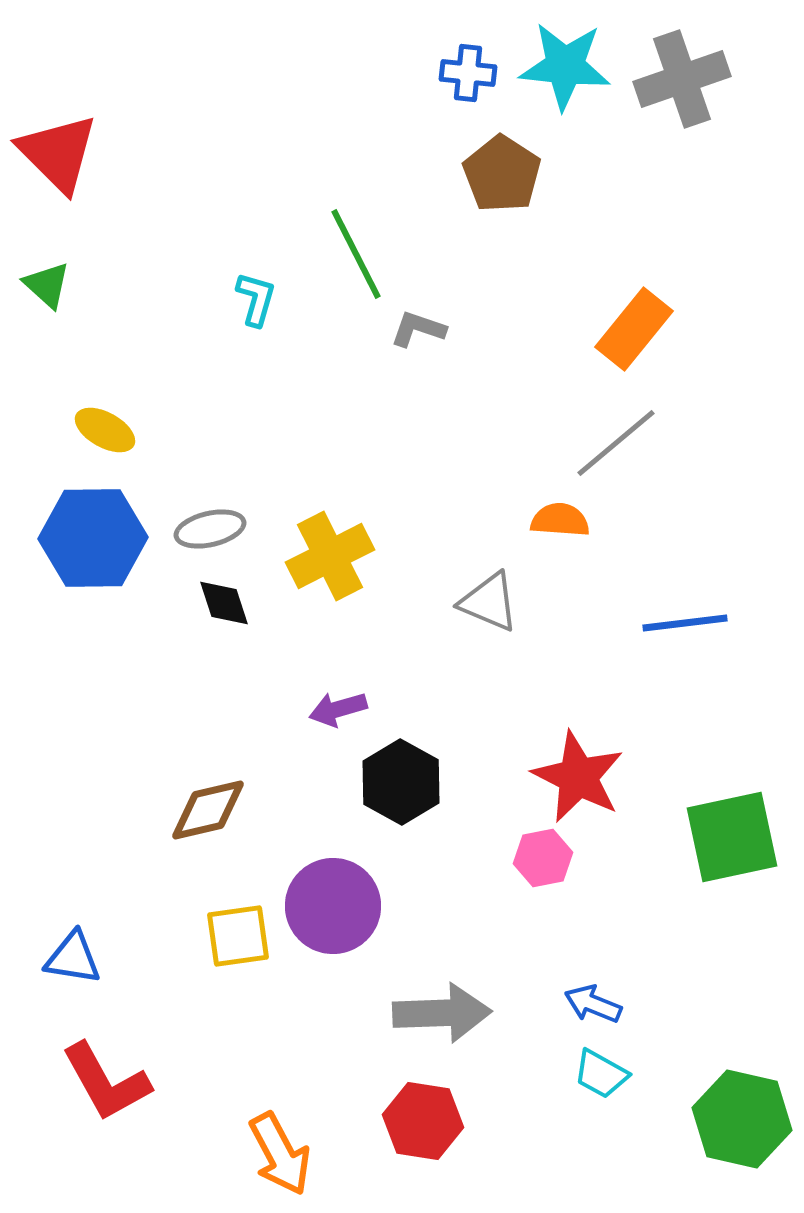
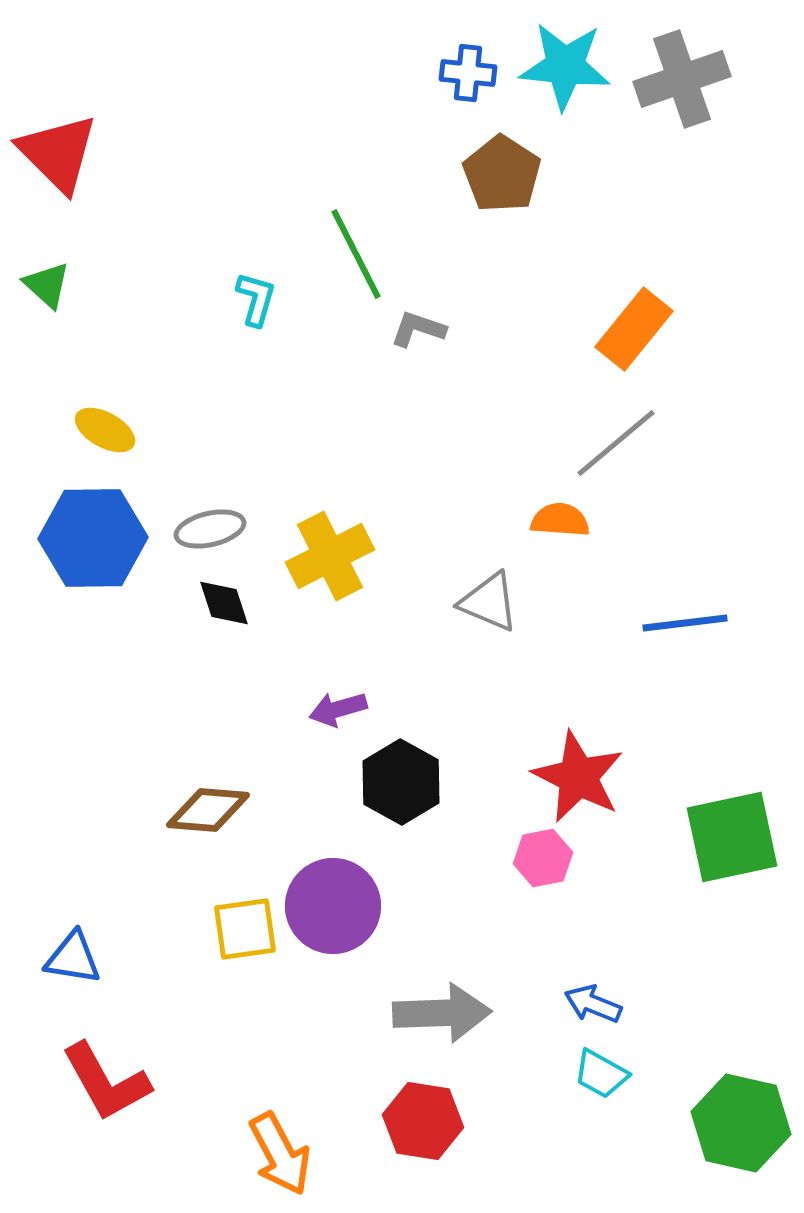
brown diamond: rotated 18 degrees clockwise
yellow square: moved 7 px right, 7 px up
green hexagon: moved 1 px left, 4 px down
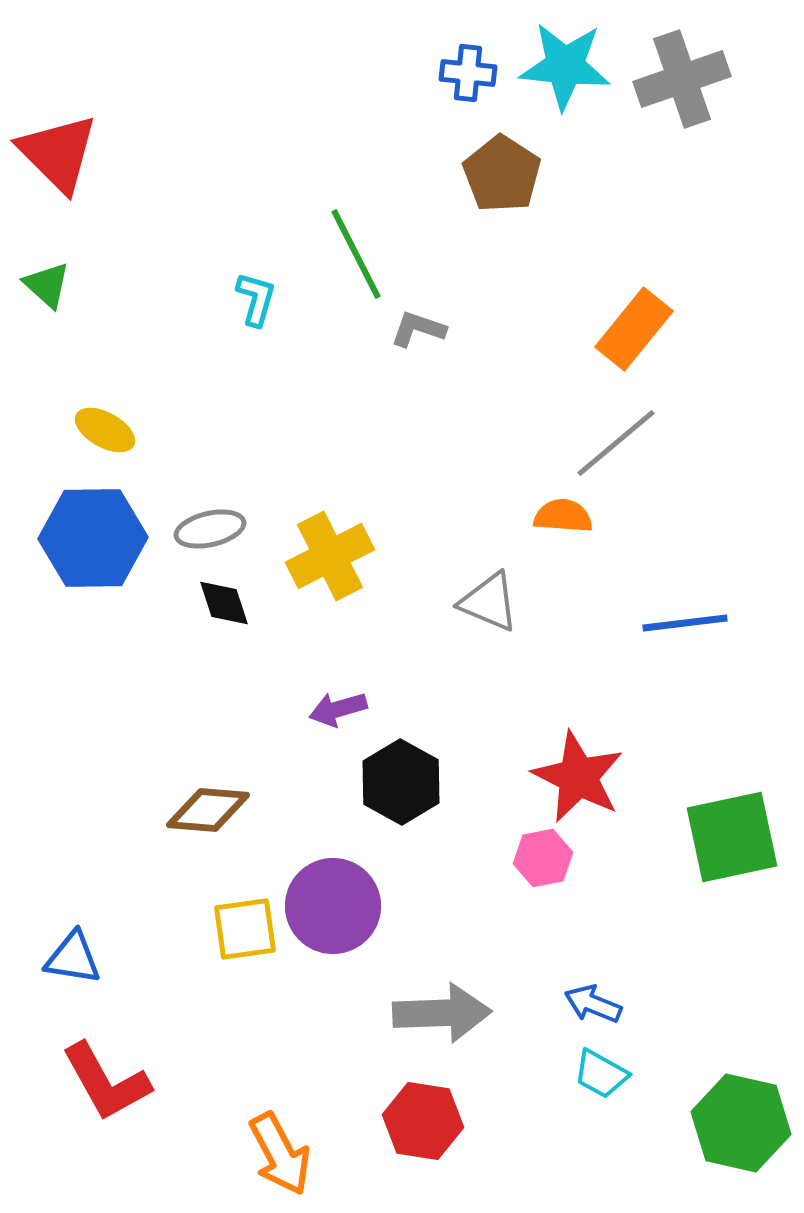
orange semicircle: moved 3 px right, 4 px up
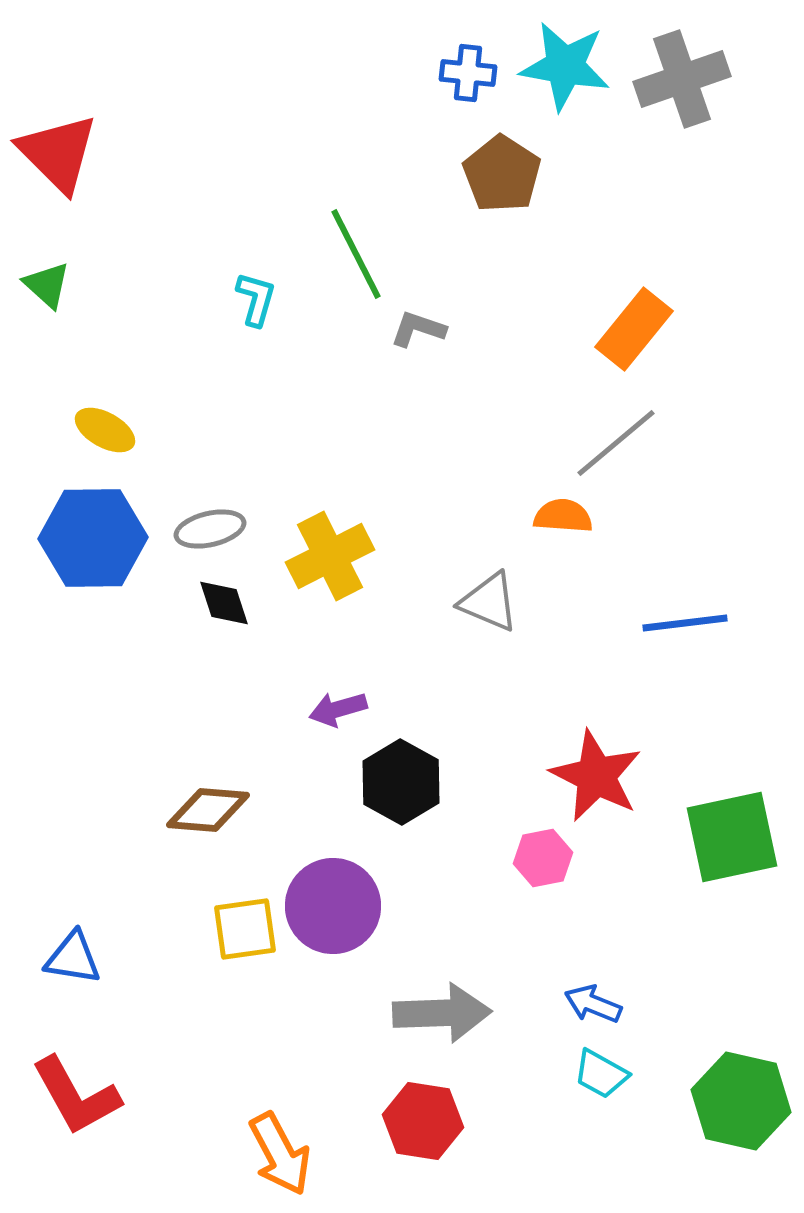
cyan star: rotated 4 degrees clockwise
red star: moved 18 px right, 1 px up
red L-shape: moved 30 px left, 14 px down
green hexagon: moved 22 px up
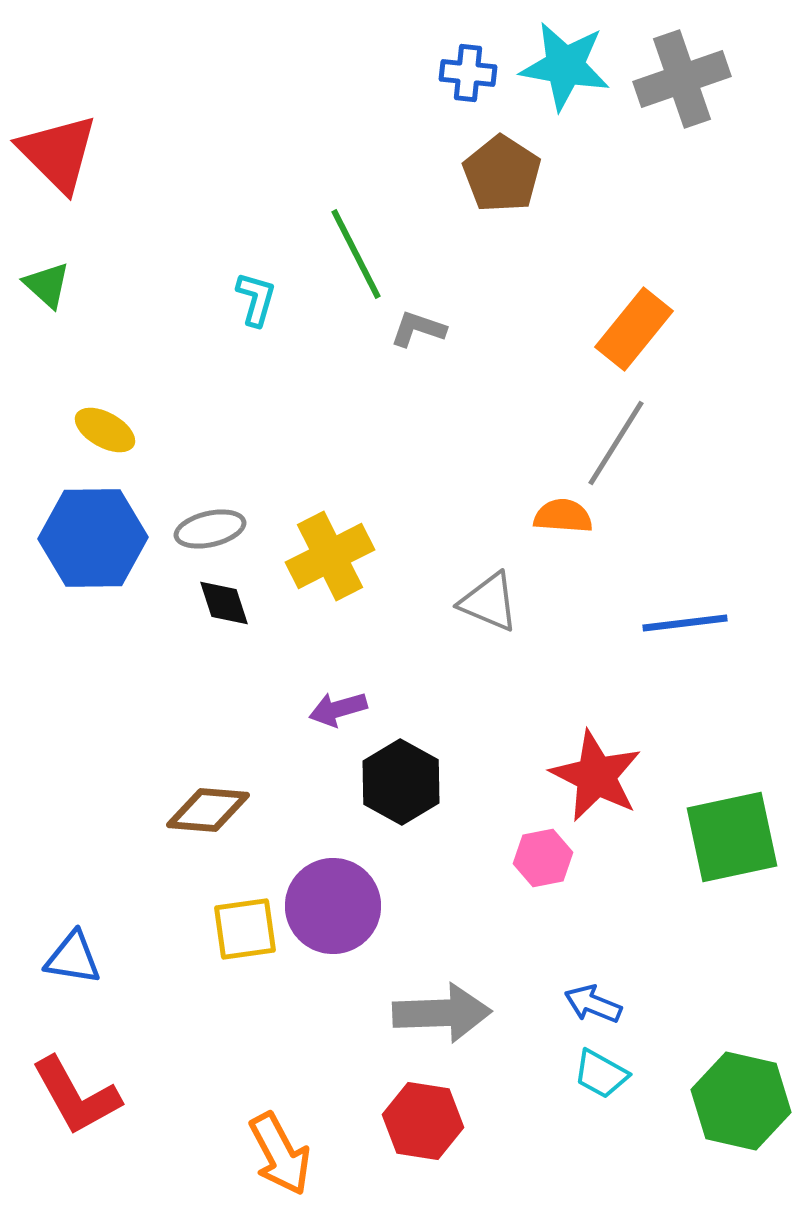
gray line: rotated 18 degrees counterclockwise
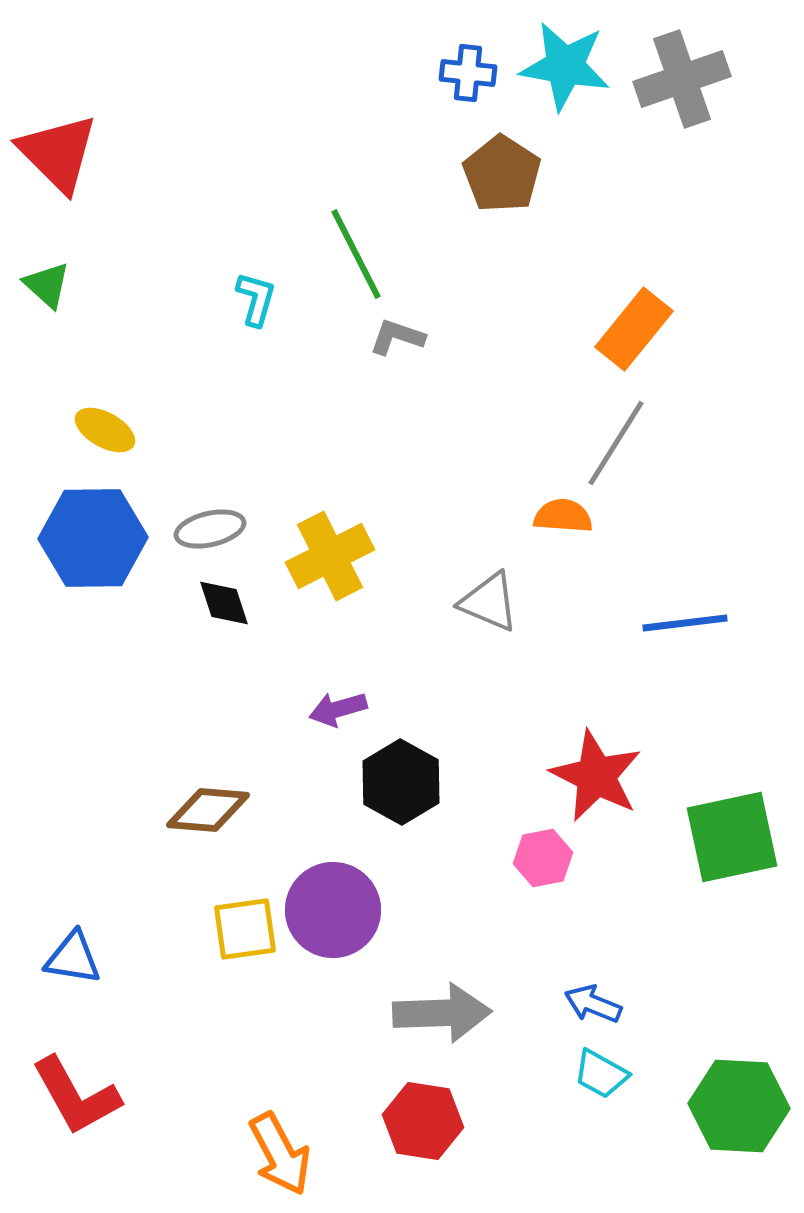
gray L-shape: moved 21 px left, 8 px down
purple circle: moved 4 px down
green hexagon: moved 2 px left, 5 px down; rotated 10 degrees counterclockwise
